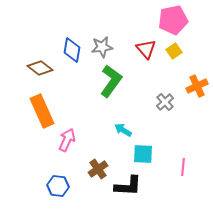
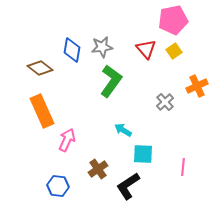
black L-shape: rotated 144 degrees clockwise
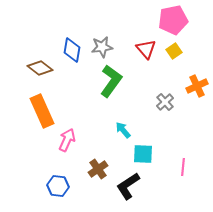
cyan arrow: rotated 18 degrees clockwise
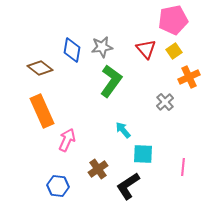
orange cross: moved 8 px left, 9 px up
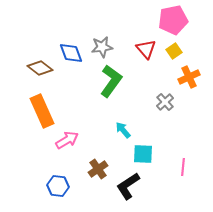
blue diamond: moved 1 px left, 3 px down; rotated 30 degrees counterclockwise
pink arrow: rotated 35 degrees clockwise
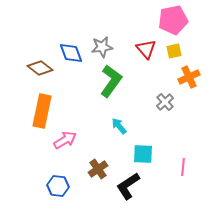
yellow square: rotated 21 degrees clockwise
orange rectangle: rotated 36 degrees clockwise
cyan arrow: moved 4 px left, 4 px up
pink arrow: moved 2 px left
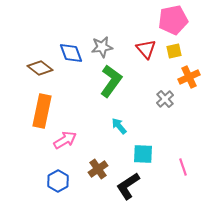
gray cross: moved 3 px up
pink line: rotated 24 degrees counterclockwise
blue hexagon: moved 5 px up; rotated 25 degrees clockwise
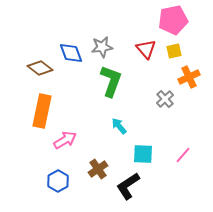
green L-shape: rotated 16 degrees counterclockwise
pink line: moved 12 px up; rotated 60 degrees clockwise
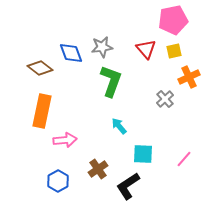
pink arrow: rotated 25 degrees clockwise
pink line: moved 1 px right, 4 px down
